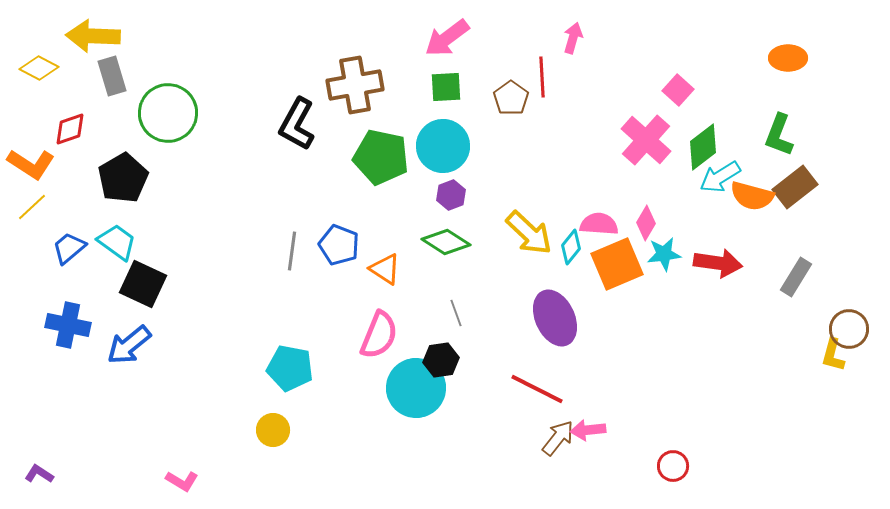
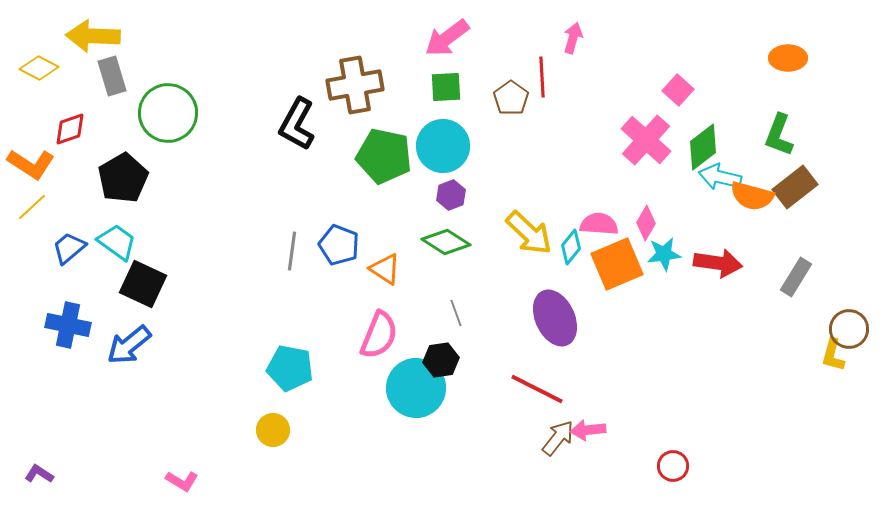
green pentagon at (381, 157): moved 3 px right, 1 px up
cyan arrow at (720, 177): rotated 45 degrees clockwise
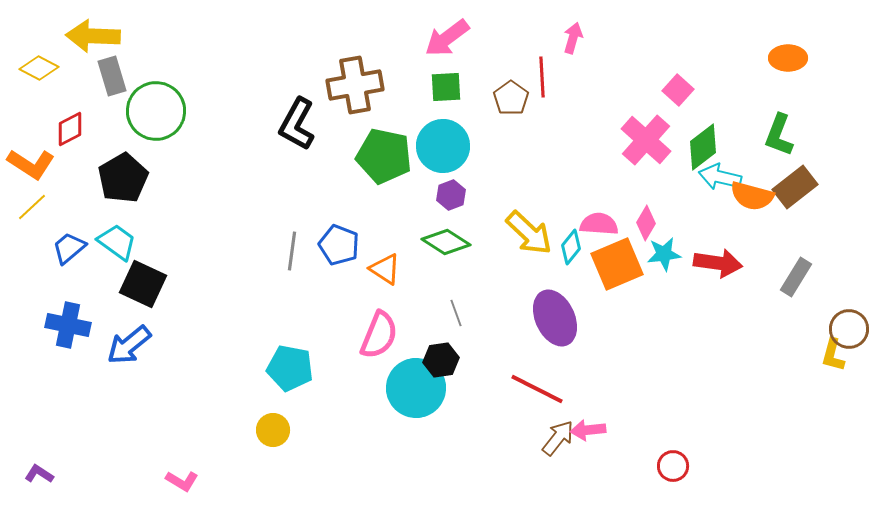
green circle at (168, 113): moved 12 px left, 2 px up
red diamond at (70, 129): rotated 9 degrees counterclockwise
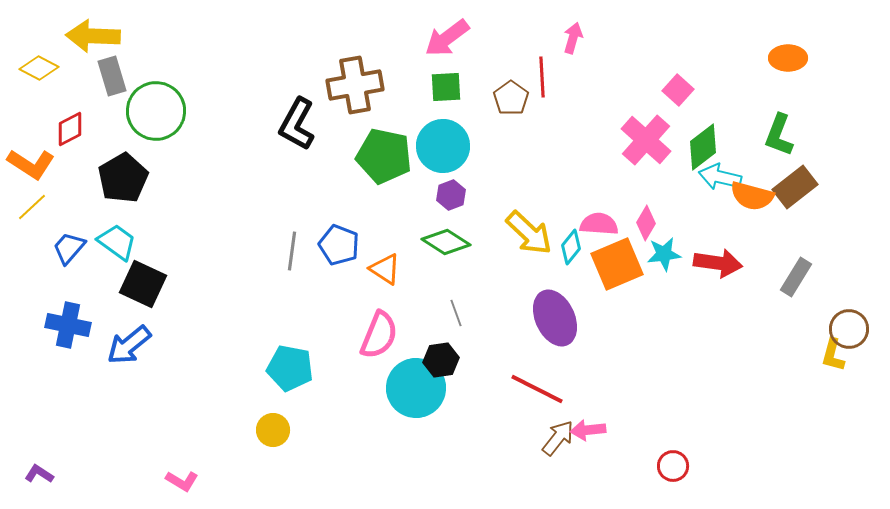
blue trapezoid at (69, 248): rotated 9 degrees counterclockwise
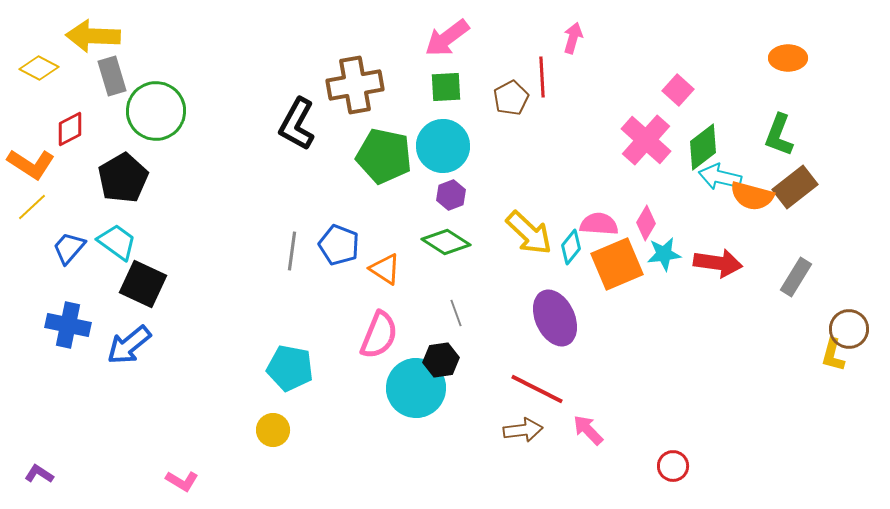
brown pentagon at (511, 98): rotated 8 degrees clockwise
pink arrow at (588, 430): rotated 52 degrees clockwise
brown arrow at (558, 438): moved 35 px left, 8 px up; rotated 45 degrees clockwise
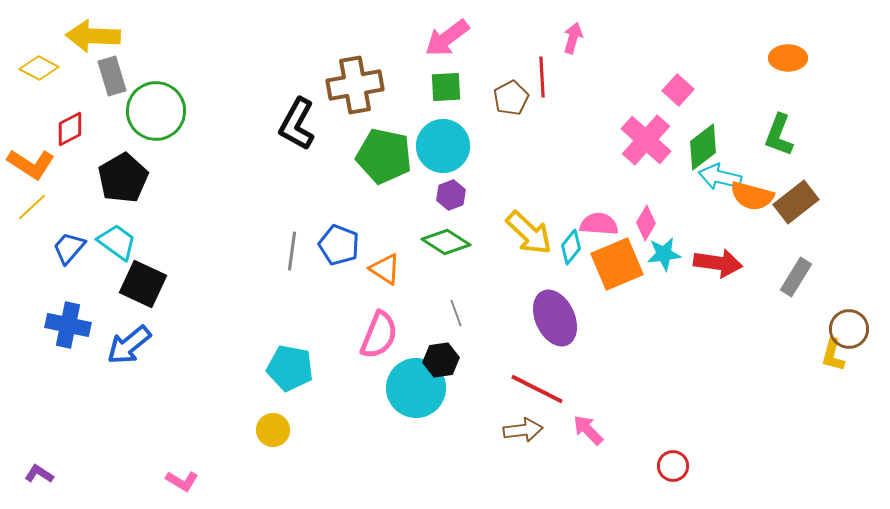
brown rectangle at (795, 187): moved 1 px right, 15 px down
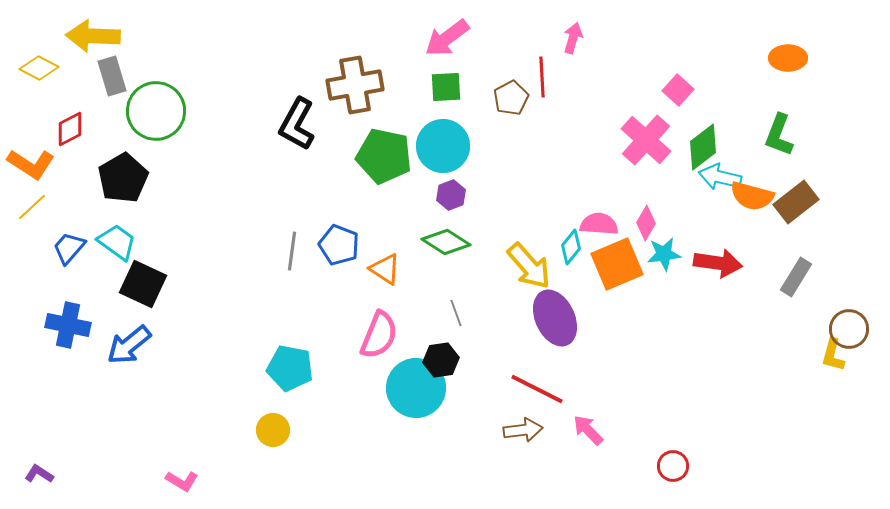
yellow arrow at (529, 233): moved 33 px down; rotated 6 degrees clockwise
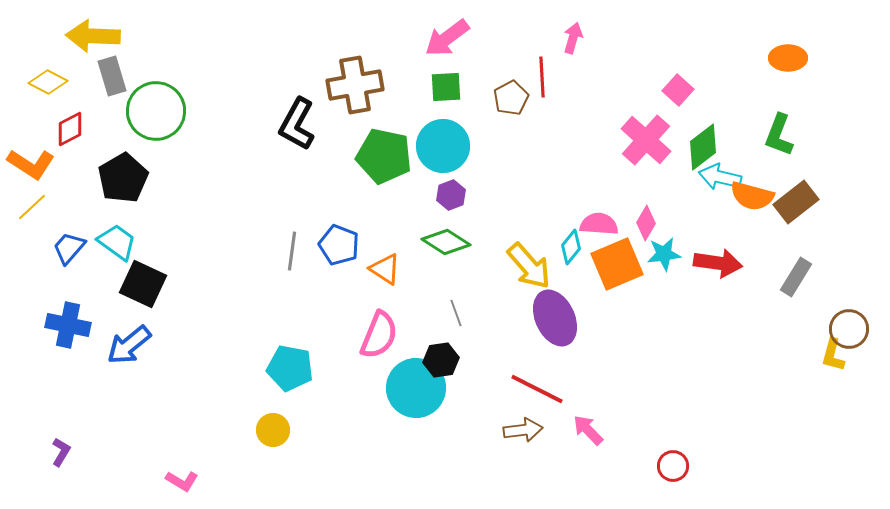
yellow diamond at (39, 68): moved 9 px right, 14 px down
purple L-shape at (39, 474): moved 22 px right, 22 px up; rotated 88 degrees clockwise
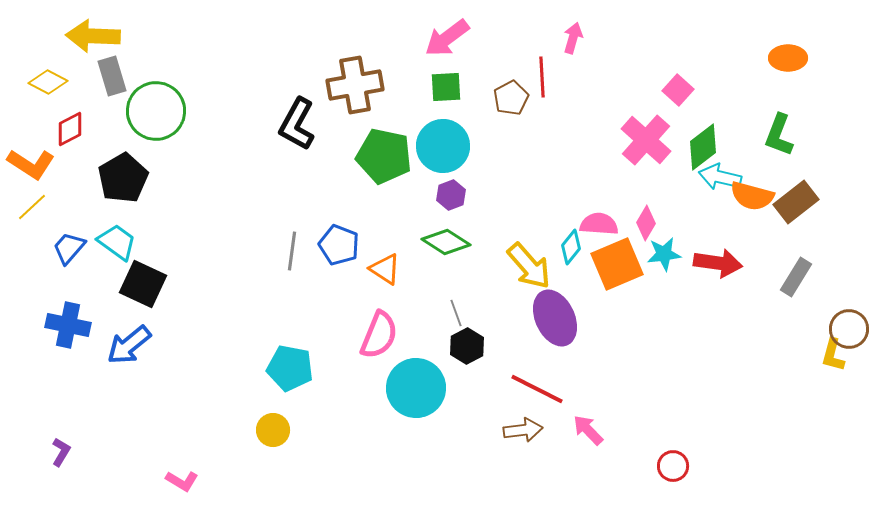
black hexagon at (441, 360): moved 26 px right, 14 px up; rotated 20 degrees counterclockwise
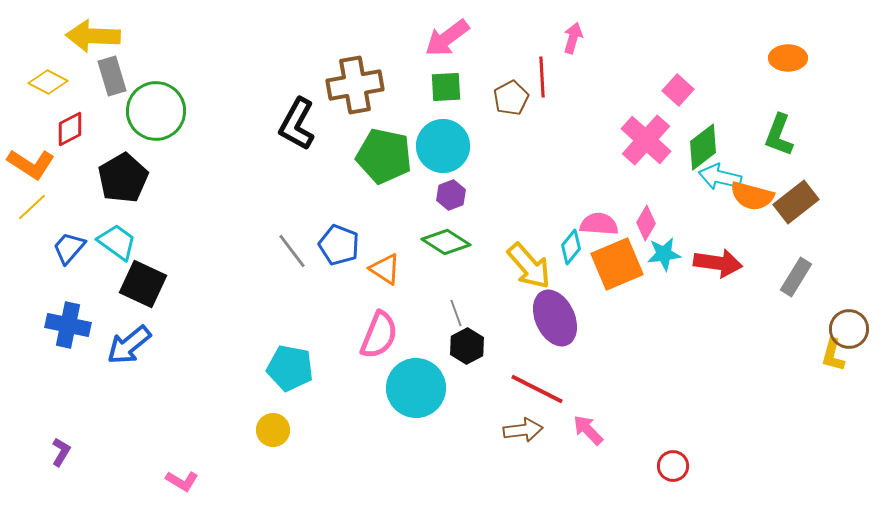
gray line at (292, 251): rotated 45 degrees counterclockwise
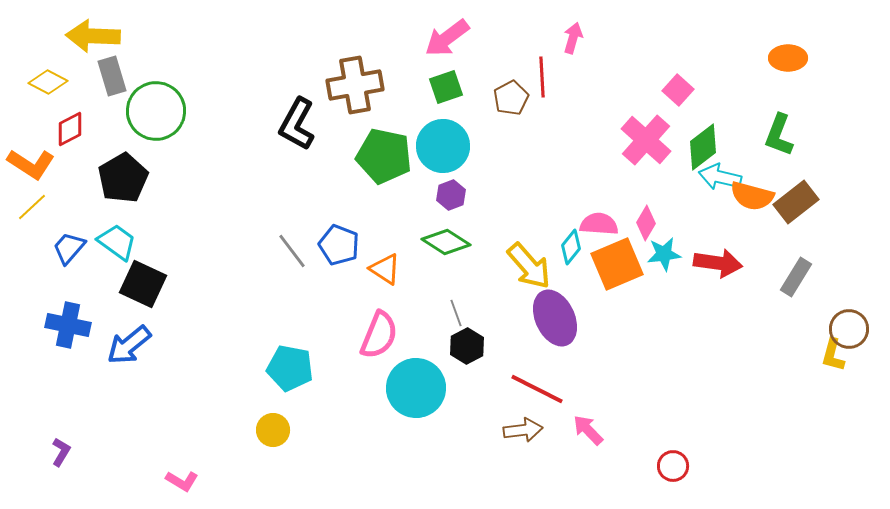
green square at (446, 87): rotated 16 degrees counterclockwise
